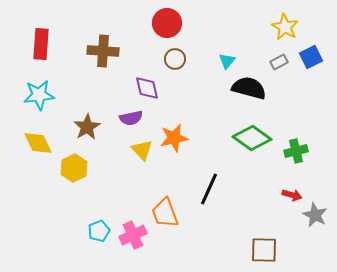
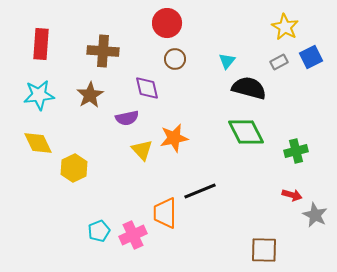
purple semicircle: moved 4 px left
brown star: moved 3 px right, 32 px up
green diamond: moved 6 px left, 6 px up; rotated 27 degrees clockwise
black line: moved 9 px left, 2 px down; rotated 44 degrees clockwise
orange trapezoid: rotated 20 degrees clockwise
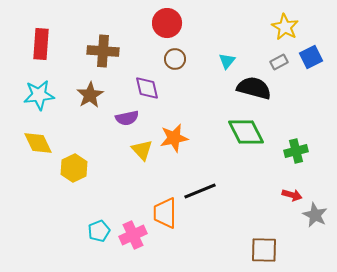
black semicircle: moved 5 px right
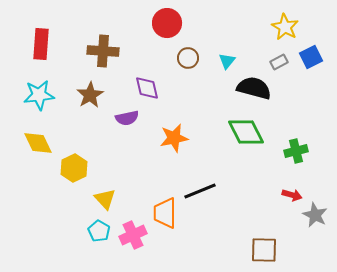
brown circle: moved 13 px right, 1 px up
yellow triangle: moved 37 px left, 49 px down
cyan pentagon: rotated 20 degrees counterclockwise
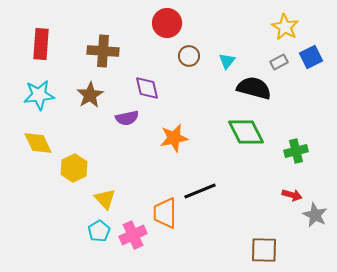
brown circle: moved 1 px right, 2 px up
cyan pentagon: rotated 10 degrees clockwise
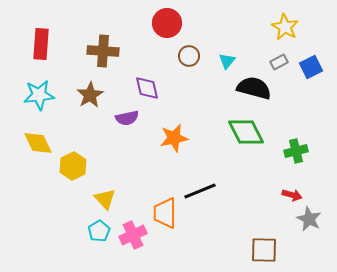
blue square: moved 10 px down
yellow hexagon: moved 1 px left, 2 px up
gray star: moved 6 px left, 4 px down
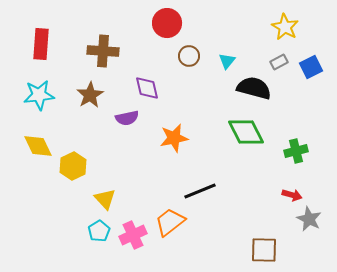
yellow diamond: moved 3 px down
orange trapezoid: moved 5 px right, 9 px down; rotated 52 degrees clockwise
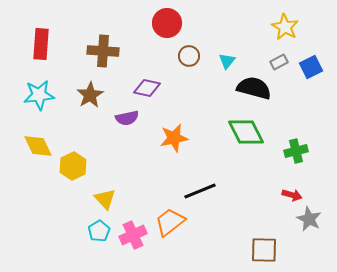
purple diamond: rotated 64 degrees counterclockwise
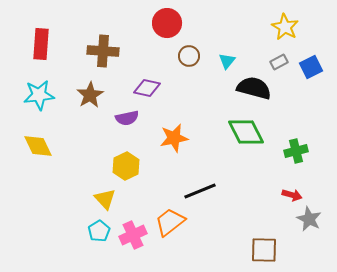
yellow hexagon: moved 53 px right
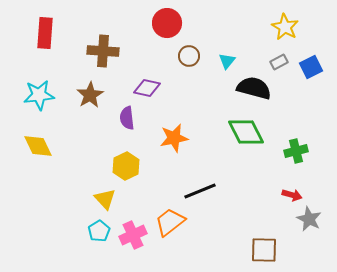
red rectangle: moved 4 px right, 11 px up
purple semicircle: rotated 95 degrees clockwise
